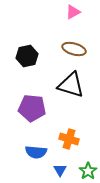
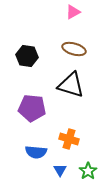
black hexagon: rotated 20 degrees clockwise
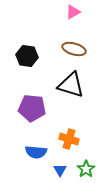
green star: moved 2 px left, 2 px up
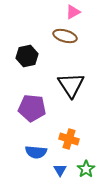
brown ellipse: moved 9 px left, 13 px up
black hexagon: rotated 20 degrees counterclockwise
black triangle: rotated 40 degrees clockwise
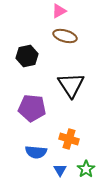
pink triangle: moved 14 px left, 1 px up
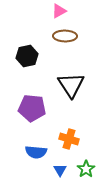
brown ellipse: rotated 15 degrees counterclockwise
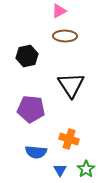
purple pentagon: moved 1 px left, 1 px down
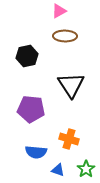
blue triangle: moved 2 px left; rotated 40 degrees counterclockwise
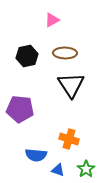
pink triangle: moved 7 px left, 9 px down
brown ellipse: moved 17 px down
purple pentagon: moved 11 px left
blue semicircle: moved 3 px down
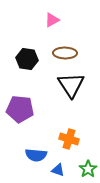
black hexagon: moved 3 px down; rotated 20 degrees clockwise
green star: moved 2 px right
